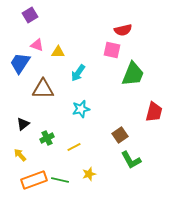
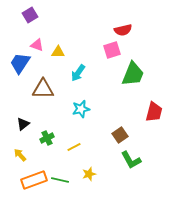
pink square: rotated 30 degrees counterclockwise
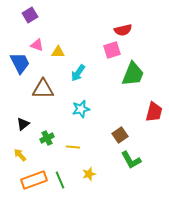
blue trapezoid: rotated 120 degrees clockwise
yellow line: moved 1 px left; rotated 32 degrees clockwise
green line: rotated 54 degrees clockwise
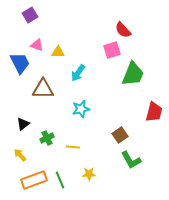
red semicircle: rotated 60 degrees clockwise
yellow star: rotated 16 degrees clockwise
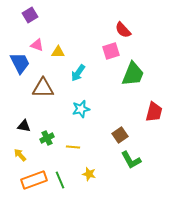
pink square: moved 1 px left, 1 px down
brown triangle: moved 1 px up
black triangle: moved 1 px right, 2 px down; rotated 48 degrees clockwise
yellow star: rotated 16 degrees clockwise
